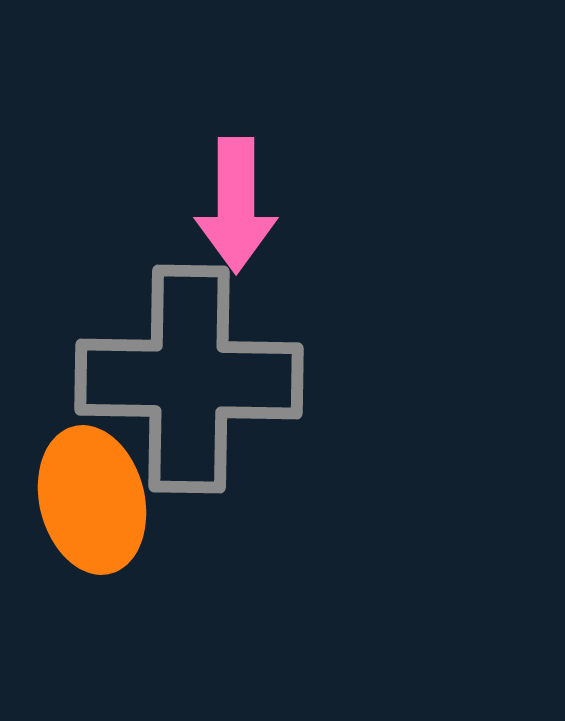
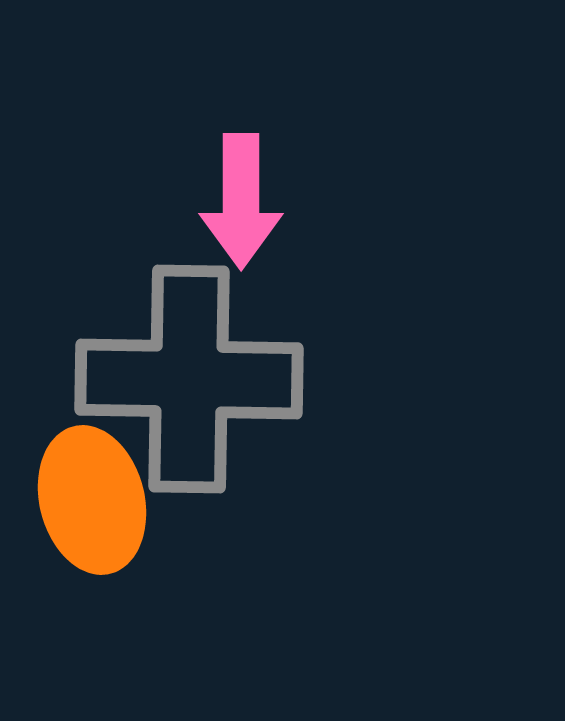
pink arrow: moved 5 px right, 4 px up
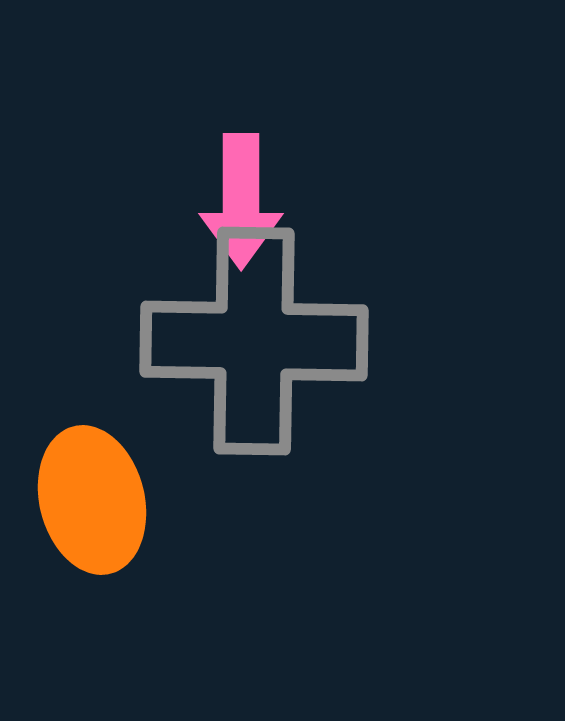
gray cross: moved 65 px right, 38 px up
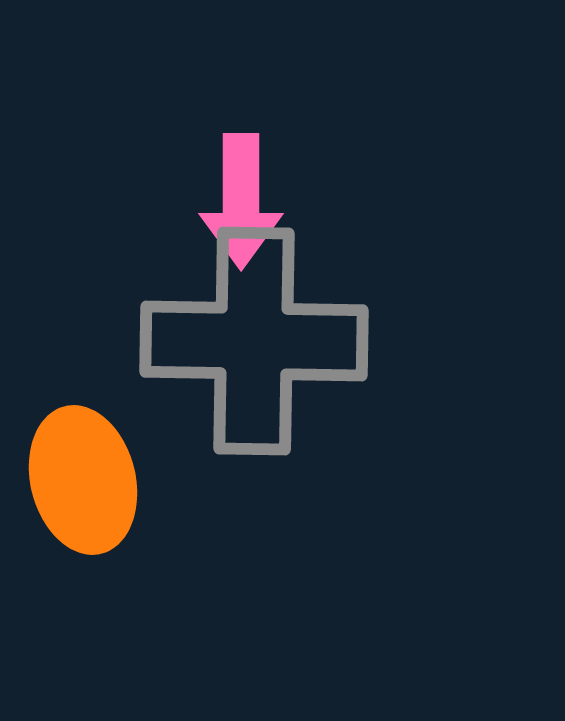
orange ellipse: moved 9 px left, 20 px up
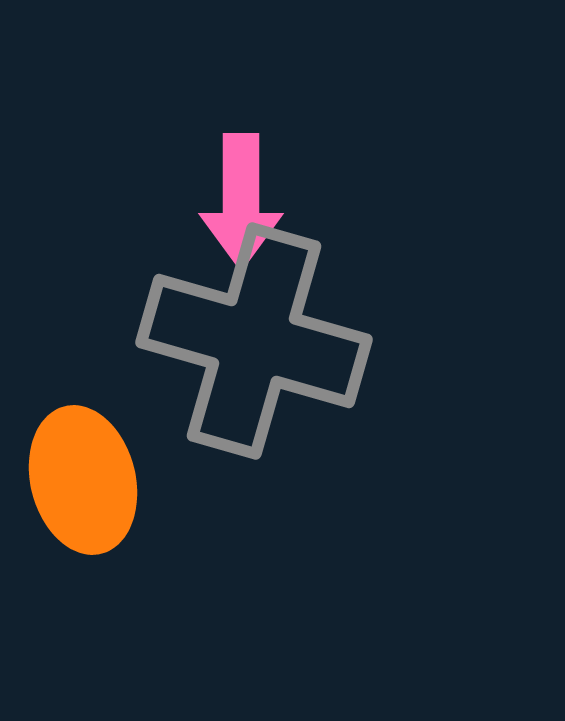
gray cross: rotated 15 degrees clockwise
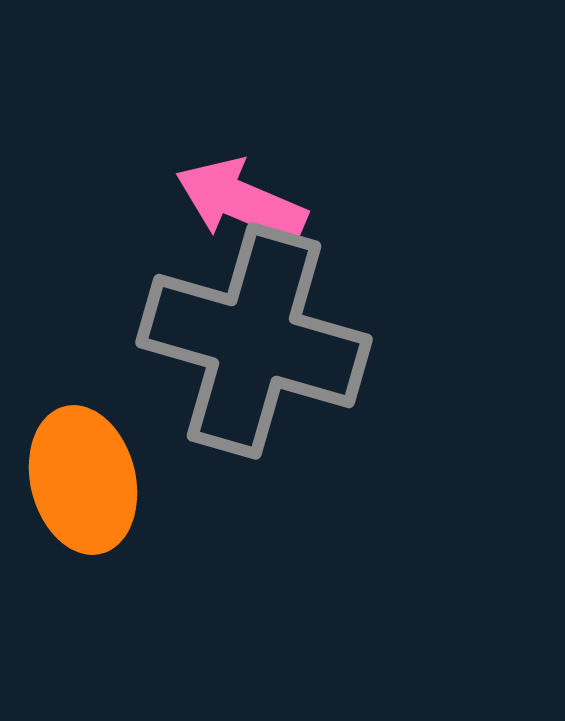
pink arrow: rotated 113 degrees clockwise
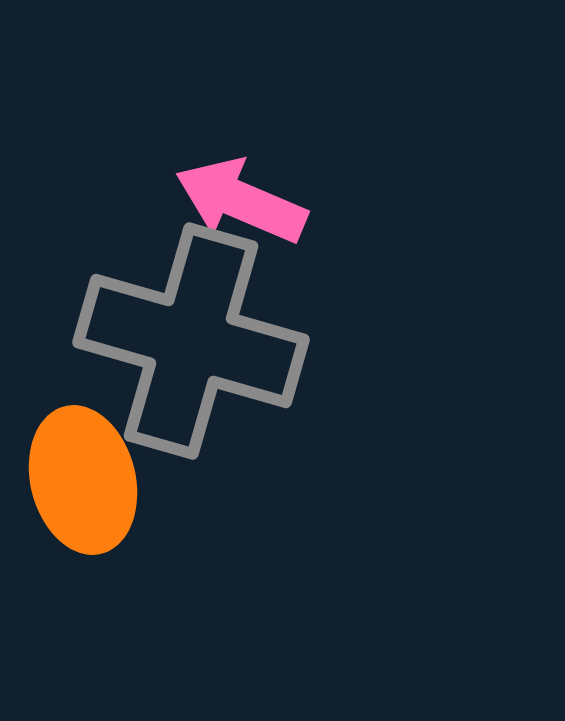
gray cross: moved 63 px left
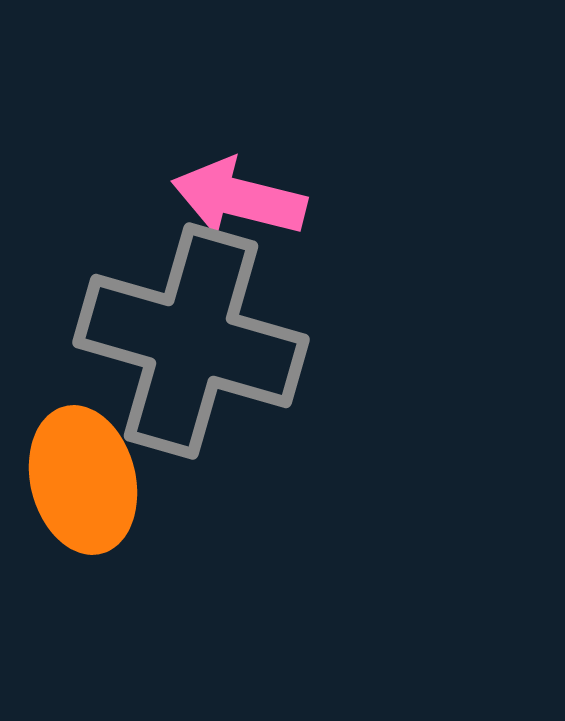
pink arrow: moved 2 px left, 3 px up; rotated 9 degrees counterclockwise
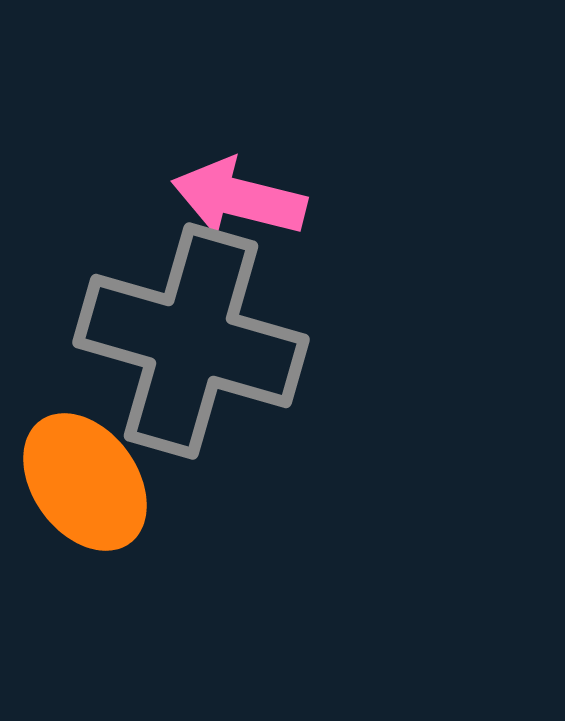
orange ellipse: moved 2 px right, 2 px down; rotated 22 degrees counterclockwise
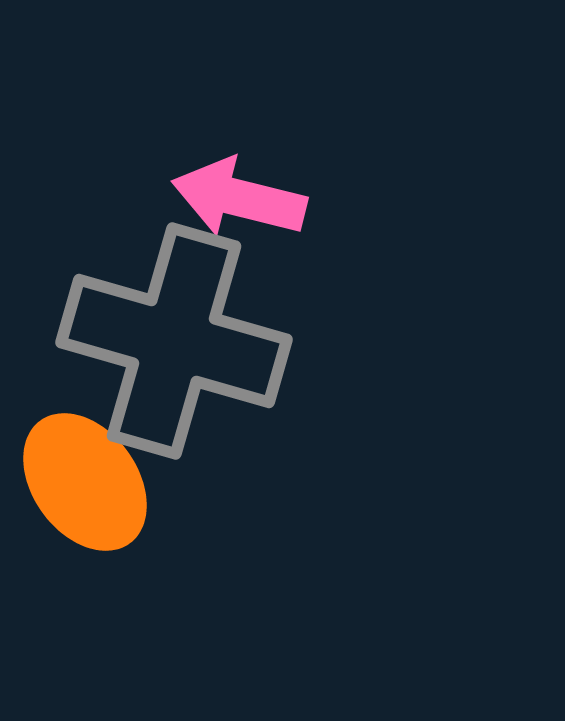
gray cross: moved 17 px left
